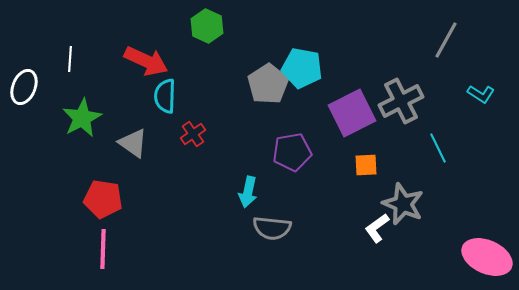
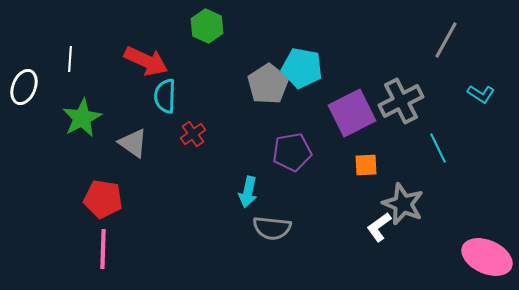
white L-shape: moved 2 px right, 1 px up
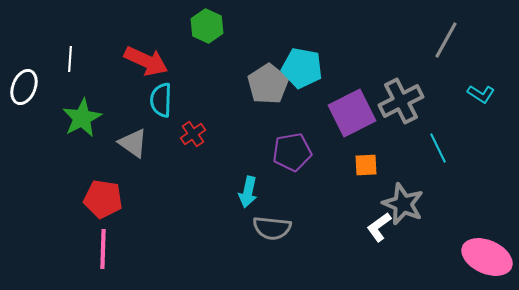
cyan semicircle: moved 4 px left, 4 px down
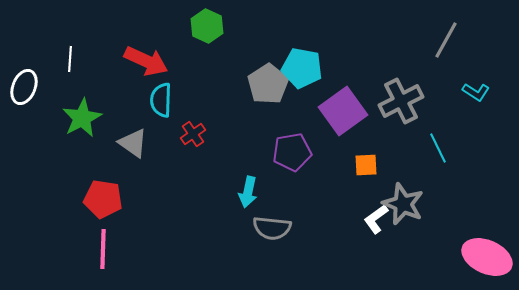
cyan L-shape: moved 5 px left, 2 px up
purple square: moved 9 px left, 2 px up; rotated 9 degrees counterclockwise
white L-shape: moved 3 px left, 8 px up
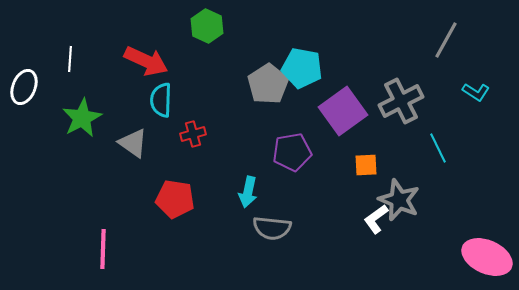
red cross: rotated 20 degrees clockwise
red pentagon: moved 72 px right
gray star: moved 4 px left, 4 px up
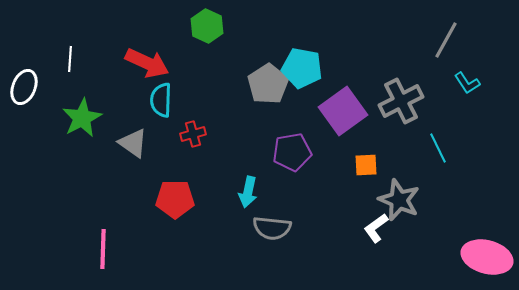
red arrow: moved 1 px right, 2 px down
cyan L-shape: moved 9 px left, 9 px up; rotated 24 degrees clockwise
red pentagon: rotated 9 degrees counterclockwise
white L-shape: moved 9 px down
pink ellipse: rotated 9 degrees counterclockwise
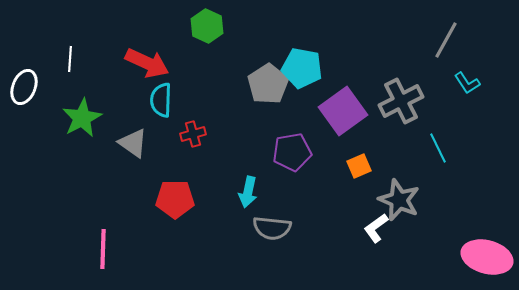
orange square: moved 7 px left, 1 px down; rotated 20 degrees counterclockwise
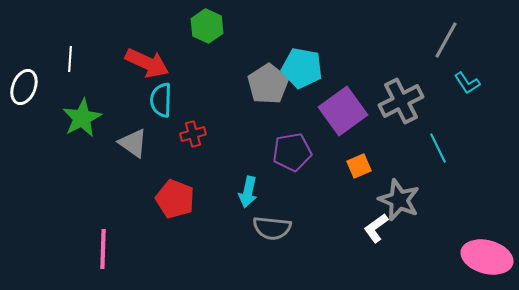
red pentagon: rotated 21 degrees clockwise
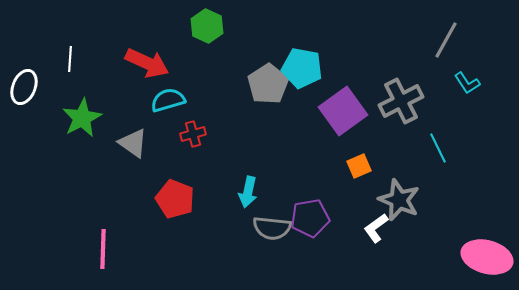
cyan semicircle: moved 7 px right; rotated 72 degrees clockwise
purple pentagon: moved 18 px right, 66 px down
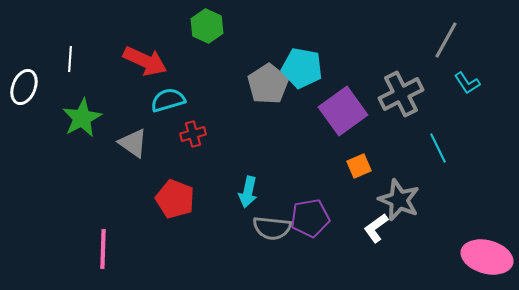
red arrow: moved 2 px left, 2 px up
gray cross: moved 7 px up
